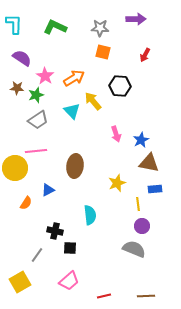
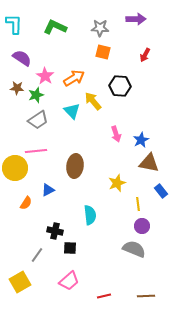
blue rectangle: moved 6 px right, 2 px down; rotated 56 degrees clockwise
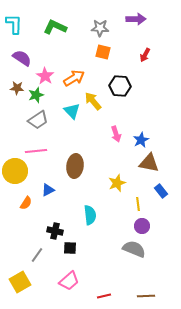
yellow circle: moved 3 px down
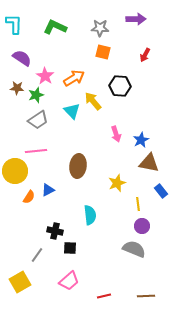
brown ellipse: moved 3 px right
orange semicircle: moved 3 px right, 6 px up
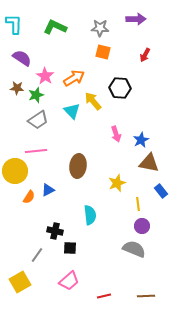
black hexagon: moved 2 px down
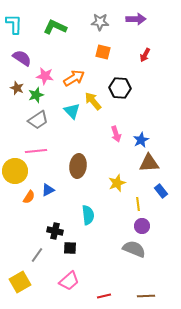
gray star: moved 6 px up
pink star: rotated 24 degrees counterclockwise
brown star: rotated 16 degrees clockwise
brown triangle: rotated 15 degrees counterclockwise
cyan semicircle: moved 2 px left
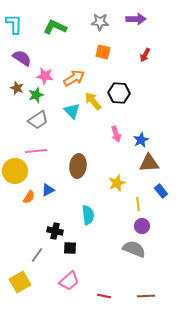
black hexagon: moved 1 px left, 5 px down
red line: rotated 24 degrees clockwise
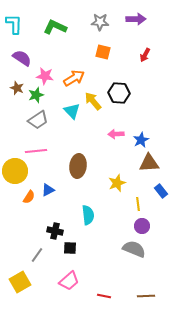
pink arrow: rotated 105 degrees clockwise
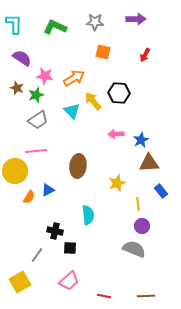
gray star: moved 5 px left
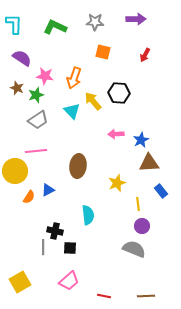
orange arrow: rotated 140 degrees clockwise
gray line: moved 6 px right, 8 px up; rotated 35 degrees counterclockwise
